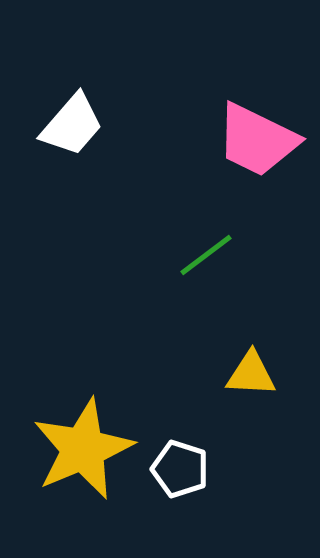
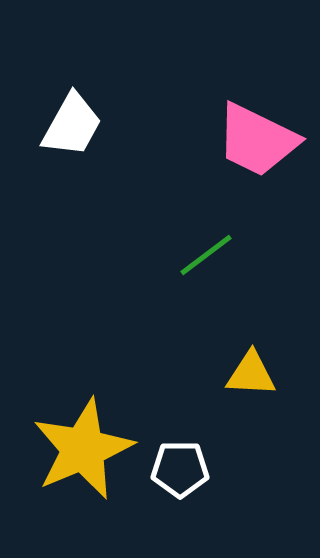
white trapezoid: rotated 12 degrees counterclockwise
white pentagon: rotated 18 degrees counterclockwise
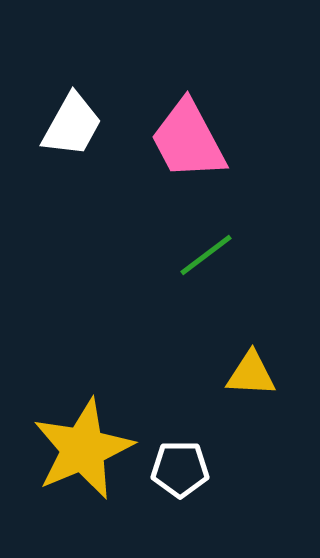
pink trapezoid: moved 69 px left; rotated 36 degrees clockwise
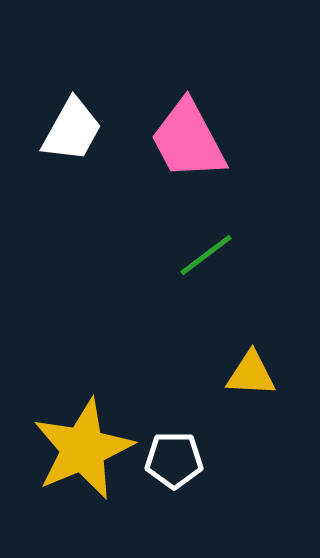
white trapezoid: moved 5 px down
white pentagon: moved 6 px left, 9 px up
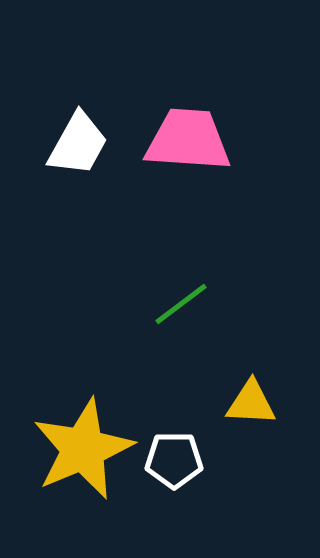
white trapezoid: moved 6 px right, 14 px down
pink trapezoid: rotated 122 degrees clockwise
green line: moved 25 px left, 49 px down
yellow triangle: moved 29 px down
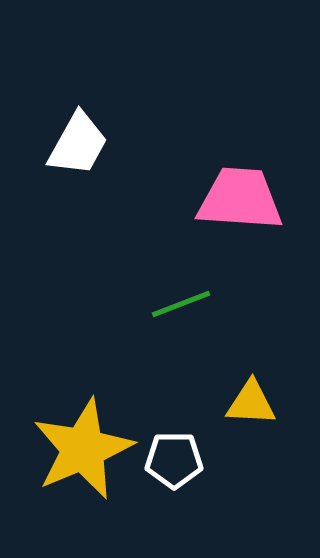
pink trapezoid: moved 52 px right, 59 px down
green line: rotated 16 degrees clockwise
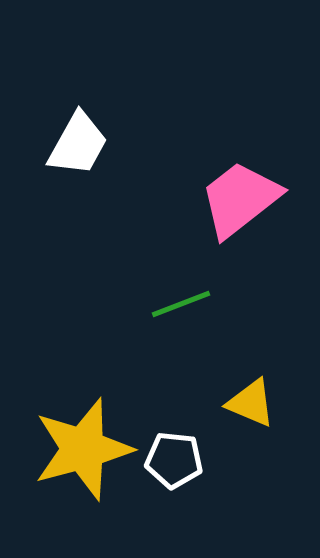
pink trapezoid: rotated 42 degrees counterclockwise
yellow triangle: rotated 20 degrees clockwise
yellow star: rotated 8 degrees clockwise
white pentagon: rotated 6 degrees clockwise
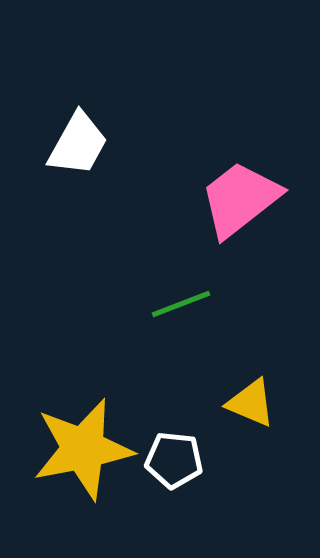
yellow star: rotated 4 degrees clockwise
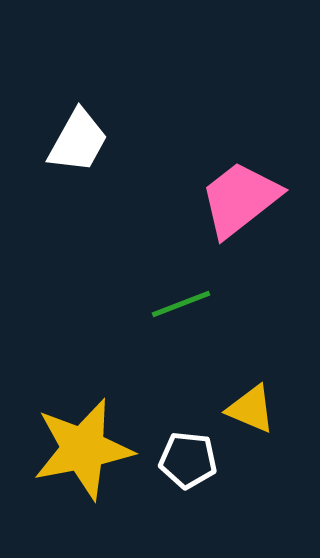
white trapezoid: moved 3 px up
yellow triangle: moved 6 px down
white pentagon: moved 14 px right
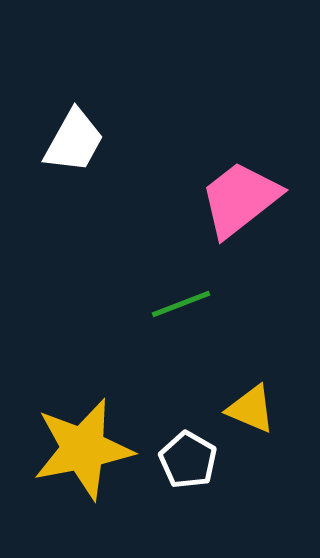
white trapezoid: moved 4 px left
white pentagon: rotated 24 degrees clockwise
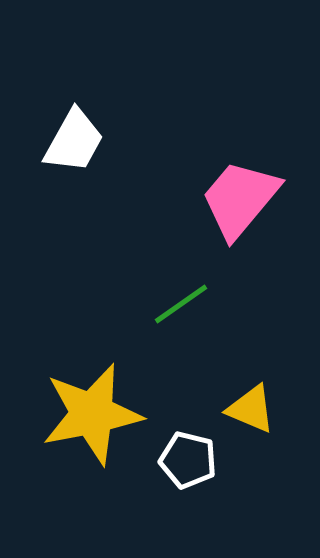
pink trapezoid: rotated 12 degrees counterclockwise
green line: rotated 14 degrees counterclockwise
yellow star: moved 9 px right, 35 px up
white pentagon: rotated 16 degrees counterclockwise
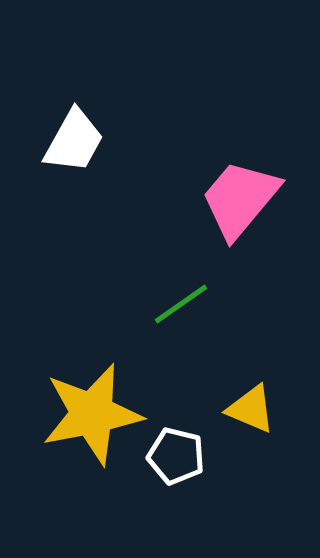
white pentagon: moved 12 px left, 4 px up
